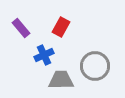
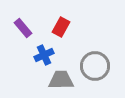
purple rectangle: moved 2 px right
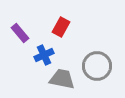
purple rectangle: moved 3 px left, 5 px down
gray circle: moved 2 px right
gray trapezoid: moved 1 px right, 1 px up; rotated 12 degrees clockwise
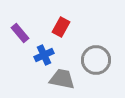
gray circle: moved 1 px left, 6 px up
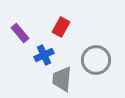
gray trapezoid: rotated 96 degrees counterclockwise
